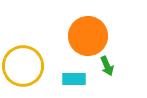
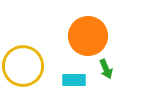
green arrow: moved 1 px left, 3 px down
cyan rectangle: moved 1 px down
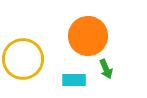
yellow circle: moved 7 px up
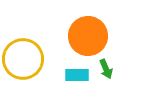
cyan rectangle: moved 3 px right, 5 px up
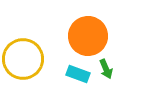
cyan rectangle: moved 1 px right, 1 px up; rotated 20 degrees clockwise
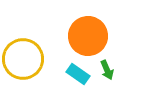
green arrow: moved 1 px right, 1 px down
cyan rectangle: rotated 15 degrees clockwise
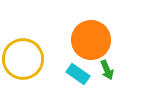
orange circle: moved 3 px right, 4 px down
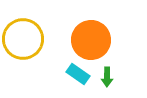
yellow circle: moved 20 px up
green arrow: moved 7 px down; rotated 24 degrees clockwise
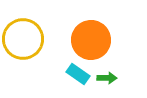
green arrow: moved 1 px down; rotated 90 degrees counterclockwise
